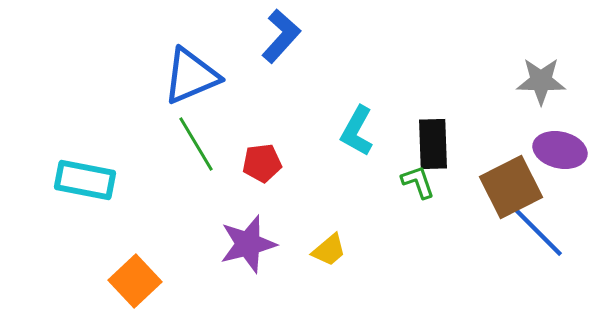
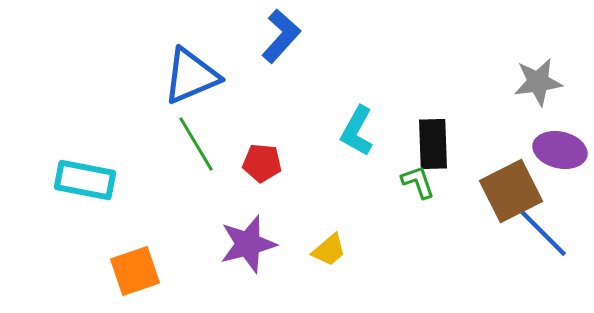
gray star: moved 3 px left, 1 px down; rotated 9 degrees counterclockwise
red pentagon: rotated 12 degrees clockwise
brown square: moved 4 px down
blue line: moved 4 px right
orange square: moved 10 px up; rotated 24 degrees clockwise
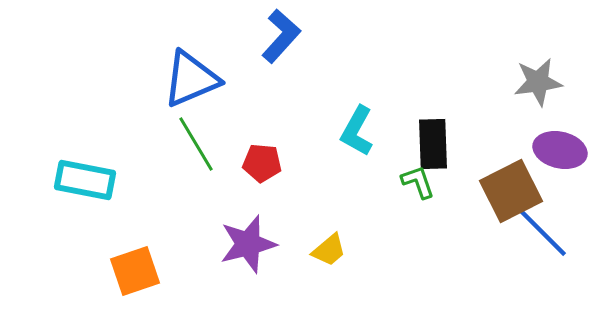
blue triangle: moved 3 px down
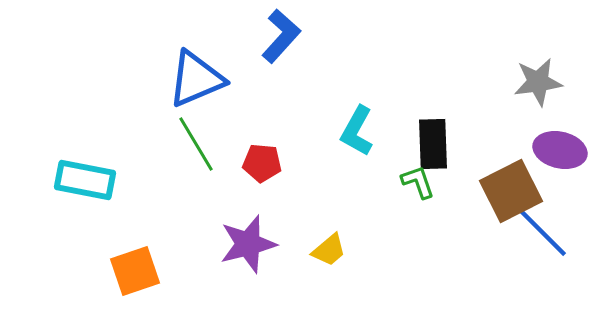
blue triangle: moved 5 px right
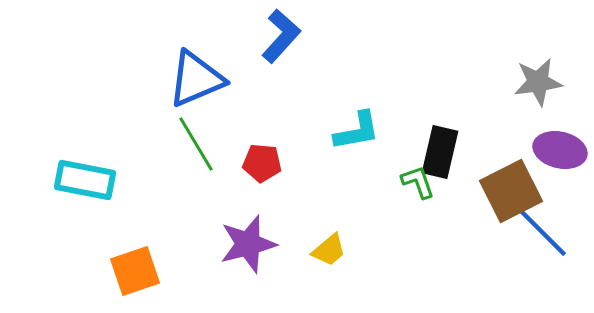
cyan L-shape: rotated 129 degrees counterclockwise
black rectangle: moved 7 px right, 8 px down; rotated 15 degrees clockwise
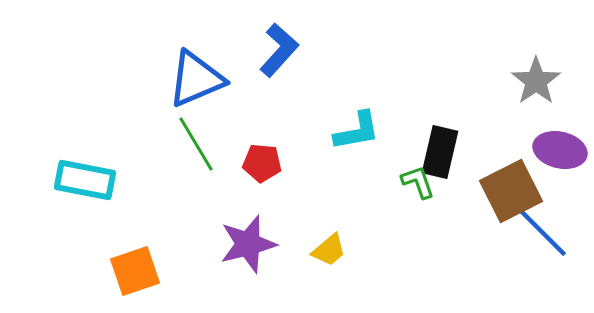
blue L-shape: moved 2 px left, 14 px down
gray star: moved 2 px left, 1 px up; rotated 27 degrees counterclockwise
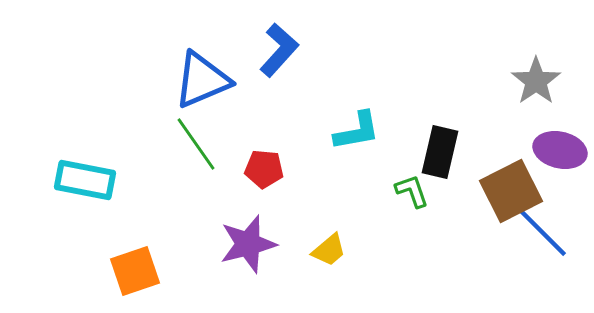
blue triangle: moved 6 px right, 1 px down
green line: rotated 4 degrees counterclockwise
red pentagon: moved 2 px right, 6 px down
green L-shape: moved 6 px left, 9 px down
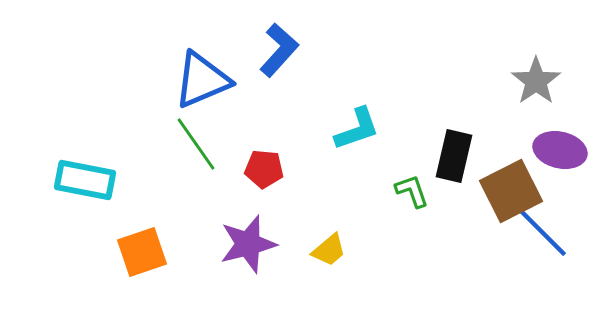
cyan L-shape: moved 2 px up; rotated 9 degrees counterclockwise
black rectangle: moved 14 px right, 4 px down
orange square: moved 7 px right, 19 px up
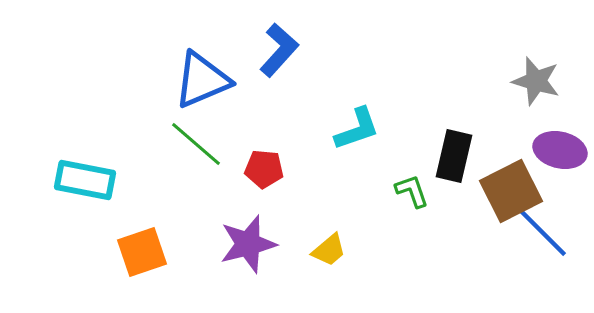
gray star: rotated 21 degrees counterclockwise
green line: rotated 14 degrees counterclockwise
